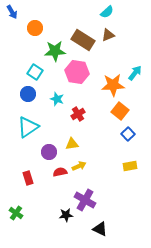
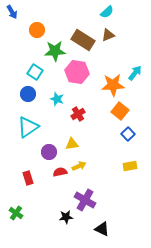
orange circle: moved 2 px right, 2 px down
black star: moved 2 px down
black triangle: moved 2 px right
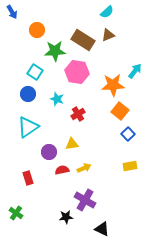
cyan arrow: moved 2 px up
yellow arrow: moved 5 px right, 2 px down
red semicircle: moved 2 px right, 2 px up
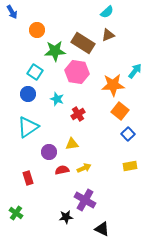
brown rectangle: moved 3 px down
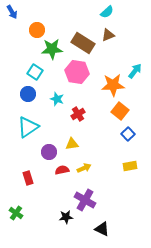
green star: moved 3 px left, 2 px up
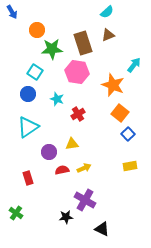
brown rectangle: rotated 40 degrees clockwise
cyan arrow: moved 1 px left, 6 px up
orange star: rotated 25 degrees clockwise
orange square: moved 2 px down
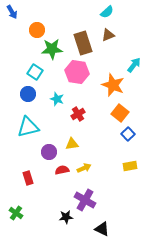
cyan triangle: rotated 20 degrees clockwise
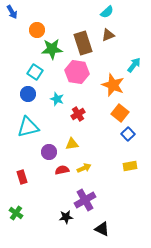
red rectangle: moved 6 px left, 1 px up
purple cross: rotated 30 degrees clockwise
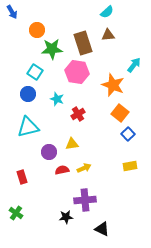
brown triangle: rotated 16 degrees clockwise
purple cross: rotated 25 degrees clockwise
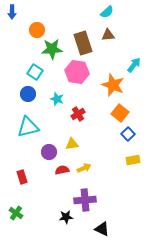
blue arrow: rotated 32 degrees clockwise
yellow rectangle: moved 3 px right, 6 px up
